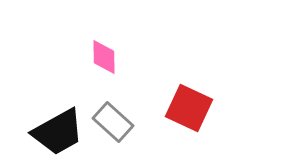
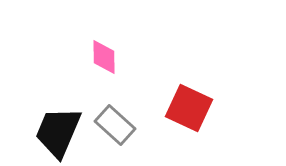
gray rectangle: moved 2 px right, 3 px down
black trapezoid: rotated 142 degrees clockwise
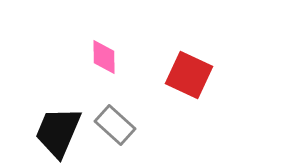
red square: moved 33 px up
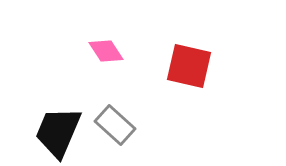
pink diamond: moved 2 px right, 6 px up; rotated 33 degrees counterclockwise
red square: moved 9 px up; rotated 12 degrees counterclockwise
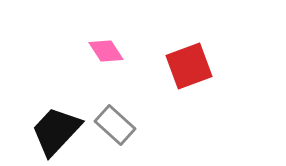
red square: rotated 33 degrees counterclockwise
black trapezoid: moved 2 px left, 1 px up; rotated 20 degrees clockwise
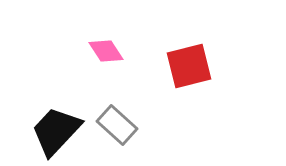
red square: rotated 6 degrees clockwise
gray rectangle: moved 2 px right
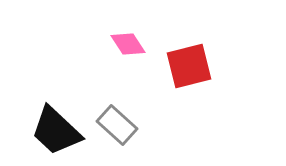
pink diamond: moved 22 px right, 7 px up
black trapezoid: rotated 90 degrees counterclockwise
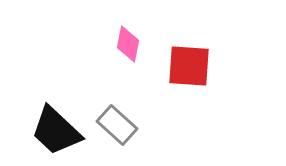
pink diamond: rotated 45 degrees clockwise
red square: rotated 18 degrees clockwise
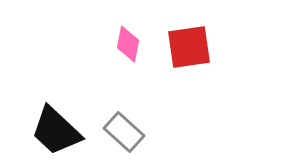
red square: moved 19 px up; rotated 12 degrees counterclockwise
gray rectangle: moved 7 px right, 7 px down
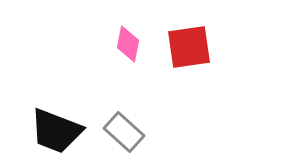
black trapezoid: rotated 22 degrees counterclockwise
